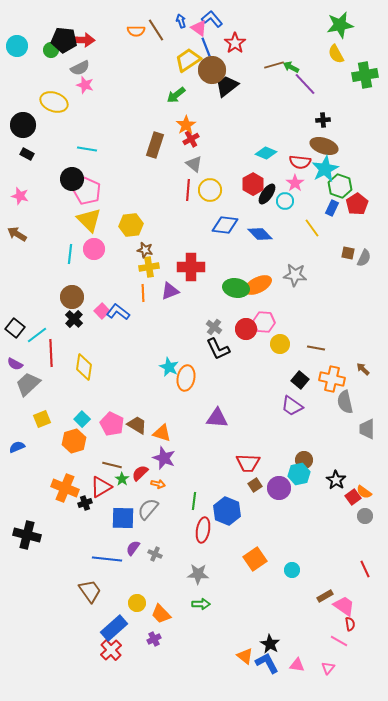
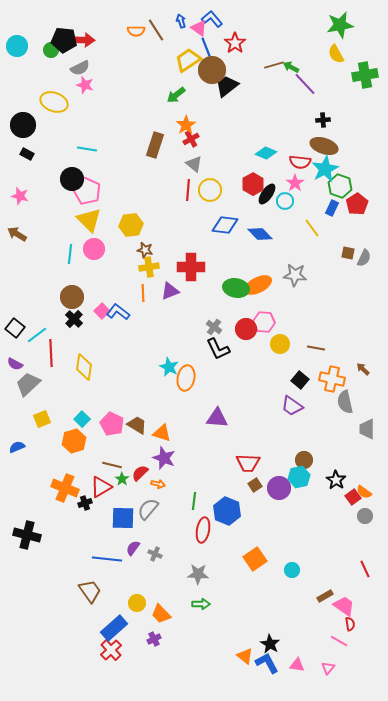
cyan hexagon at (299, 474): moved 3 px down
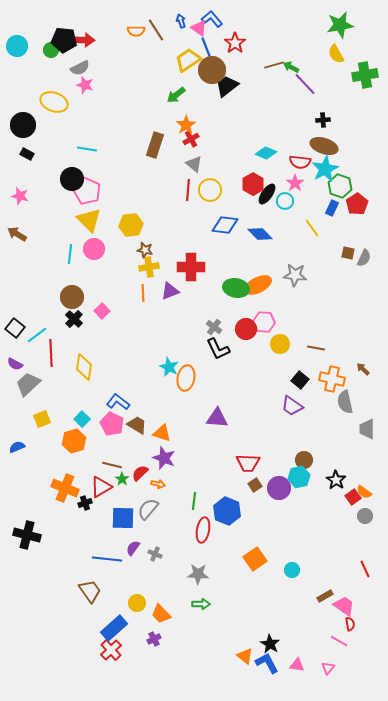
blue L-shape at (118, 312): moved 90 px down
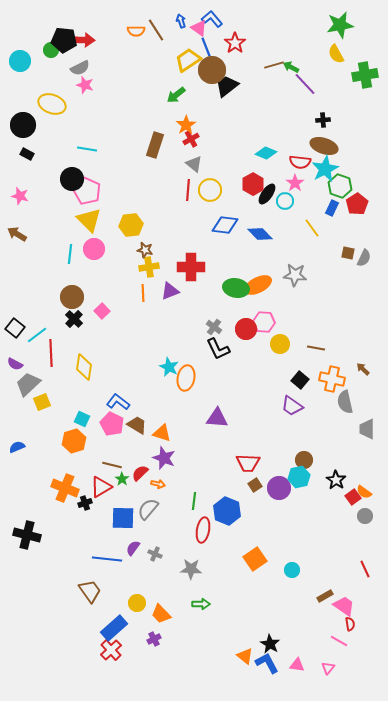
cyan circle at (17, 46): moved 3 px right, 15 px down
yellow ellipse at (54, 102): moved 2 px left, 2 px down
yellow square at (42, 419): moved 17 px up
cyan square at (82, 419): rotated 21 degrees counterclockwise
gray star at (198, 574): moved 7 px left, 5 px up
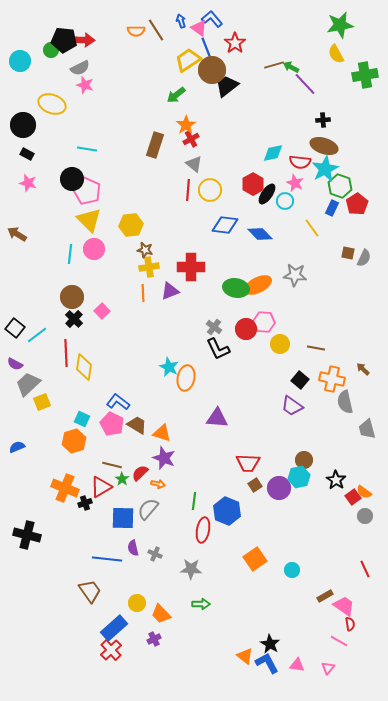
cyan diamond at (266, 153): moved 7 px right; rotated 35 degrees counterclockwise
pink star at (295, 183): rotated 12 degrees counterclockwise
pink star at (20, 196): moved 8 px right, 13 px up
red line at (51, 353): moved 15 px right
gray trapezoid at (367, 429): rotated 15 degrees counterclockwise
purple semicircle at (133, 548): rotated 49 degrees counterclockwise
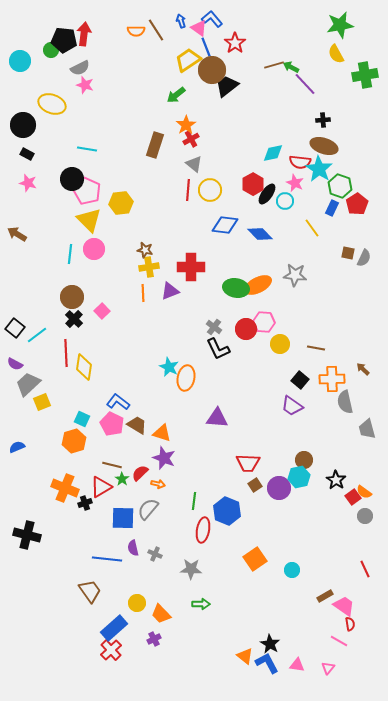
red arrow at (83, 40): moved 1 px right, 6 px up; rotated 85 degrees counterclockwise
cyan star at (325, 169): moved 6 px left; rotated 12 degrees counterclockwise
yellow hexagon at (131, 225): moved 10 px left, 22 px up
orange cross at (332, 379): rotated 15 degrees counterclockwise
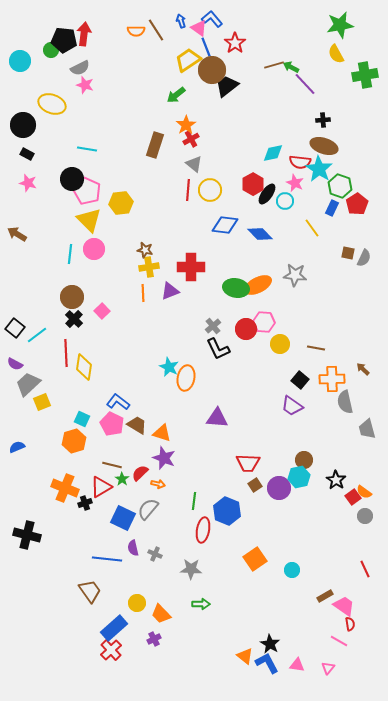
gray cross at (214, 327): moved 1 px left, 1 px up; rotated 14 degrees clockwise
blue square at (123, 518): rotated 25 degrees clockwise
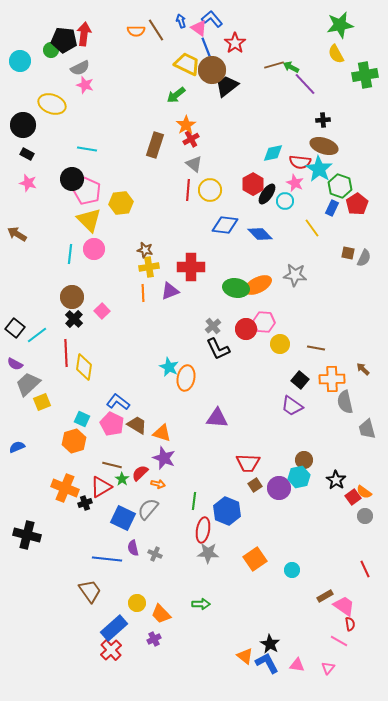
yellow trapezoid at (188, 60): moved 1 px left, 4 px down; rotated 60 degrees clockwise
gray star at (191, 569): moved 17 px right, 16 px up
